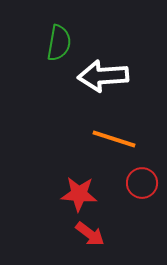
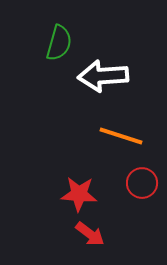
green semicircle: rotated 6 degrees clockwise
orange line: moved 7 px right, 3 px up
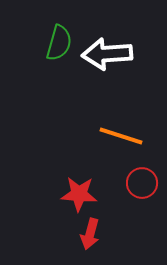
white arrow: moved 4 px right, 22 px up
red arrow: rotated 68 degrees clockwise
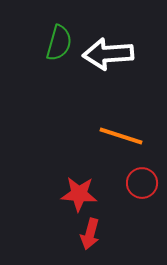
white arrow: moved 1 px right
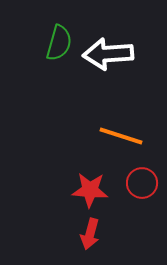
red star: moved 11 px right, 4 px up
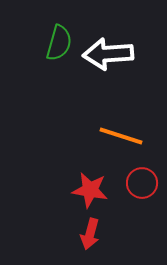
red star: rotated 6 degrees clockwise
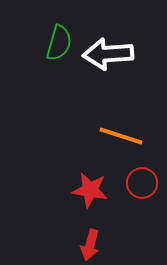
red arrow: moved 11 px down
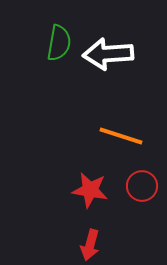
green semicircle: rotated 6 degrees counterclockwise
red circle: moved 3 px down
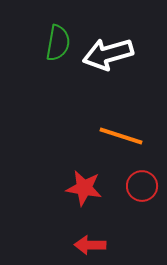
green semicircle: moved 1 px left
white arrow: rotated 12 degrees counterclockwise
red star: moved 6 px left, 2 px up
red arrow: rotated 76 degrees clockwise
